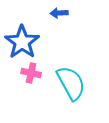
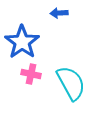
pink cross: moved 1 px down
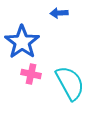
cyan semicircle: moved 1 px left
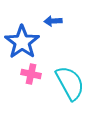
blue arrow: moved 6 px left, 8 px down
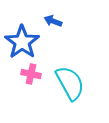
blue arrow: rotated 24 degrees clockwise
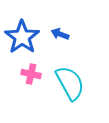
blue arrow: moved 7 px right, 13 px down
blue star: moved 5 px up
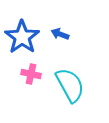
cyan semicircle: moved 2 px down
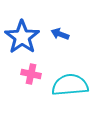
cyan semicircle: rotated 66 degrees counterclockwise
